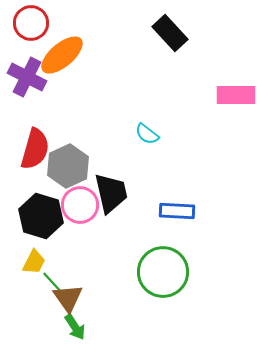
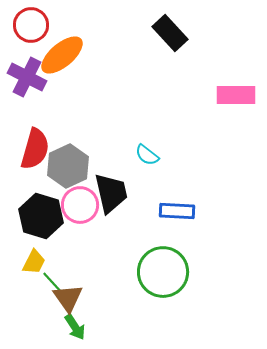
red circle: moved 2 px down
cyan semicircle: moved 21 px down
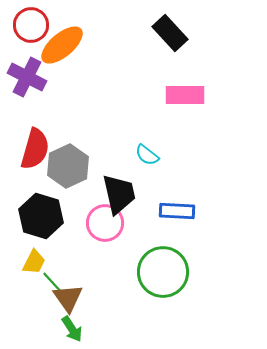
orange ellipse: moved 10 px up
pink rectangle: moved 51 px left
black trapezoid: moved 8 px right, 1 px down
pink circle: moved 25 px right, 18 px down
green arrow: moved 3 px left, 2 px down
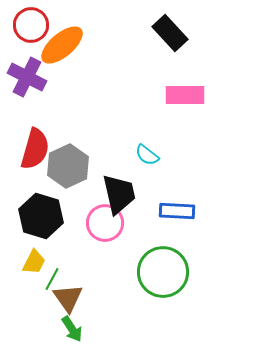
green line: moved 3 px up; rotated 70 degrees clockwise
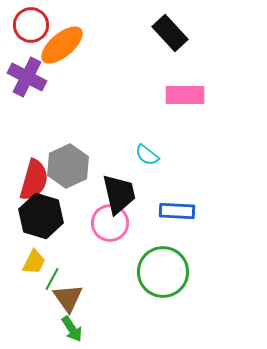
red semicircle: moved 1 px left, 31 px down
pink circle: moved 5 px right
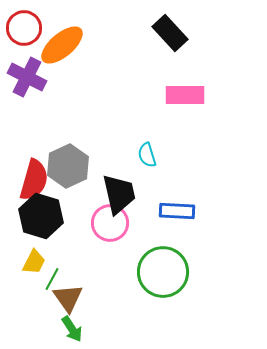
red circle: moved 7 px left, 3 px down
cyan semicircle: rotated 35 degrees clockwise
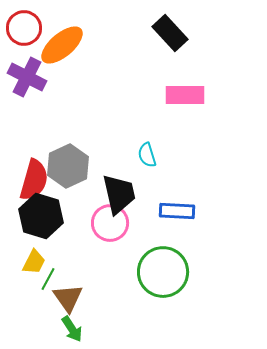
green line: moved 4 px left
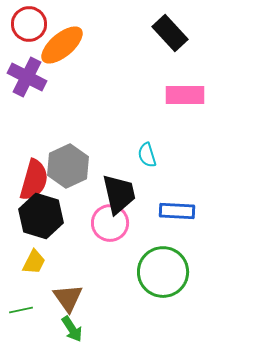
red circle: moved 5 px right, 4 px up
green line: moved 27 px left, 31 px down; rotated 50 degrees clockwise
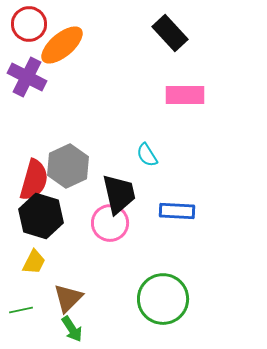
cyan semicircle: rotated 15 degrees counterclockwise
green circle: moved 27 px down
brown triangle: rotated 20 degrees clockwise
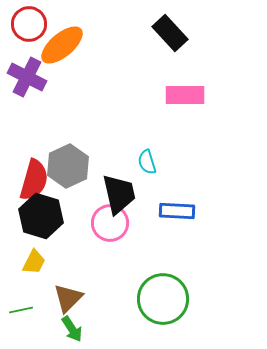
cyan semicircle: moved 7 px down; rotated 15 degrees clockwise
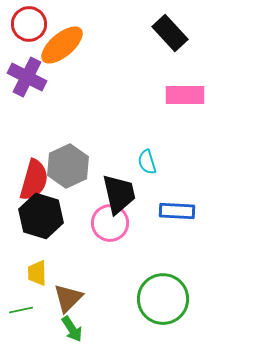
yellow trapezoid: moved 3 px right, 11 px down; rotated 152 degrees clockwise
